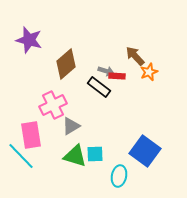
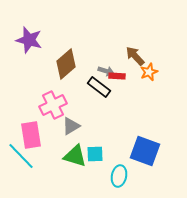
blue square: rotated 16 degrees counterclockwise
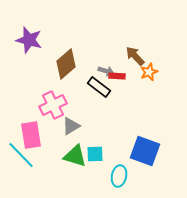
cyan line: moved 1 px up
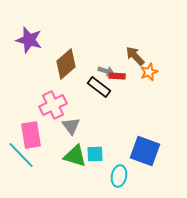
gray triangle: rotated 36 degrees counterclockwise
